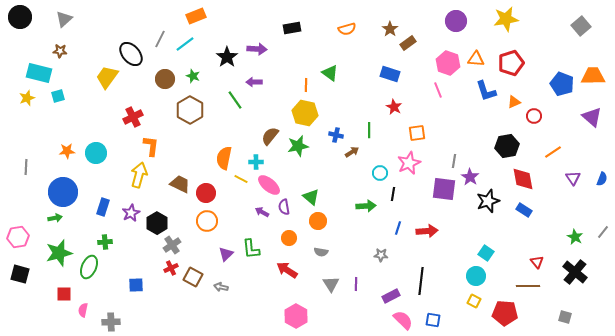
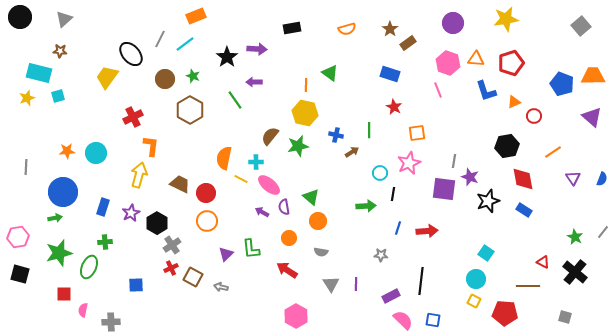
purple circle at (456, 21): moved 3 px left, 2 px down
purple star at (470, 177): rotated 12 degrees counterclockwise
red triangle at (537, 262): moved 6 px right; rotated 24 degrees counterclockwise
cyan circle at (476, 276): moved 3 px down
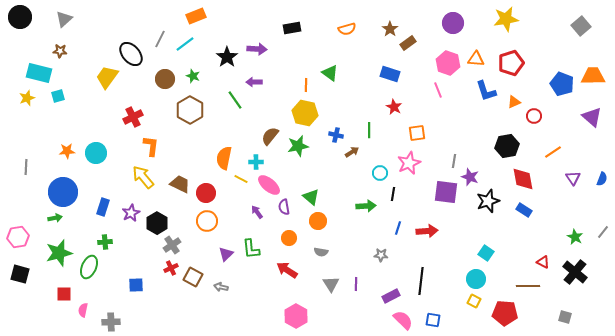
yellow arrow at (139, 175): moved 4 px right, 2 px down; rotated 55 degrees counterclockwise
purple square at (444, 189): moved 2 px right, 3 px down
purple arrow at (262, 212): moved 5 px left; rotated 24 degrees clockwise
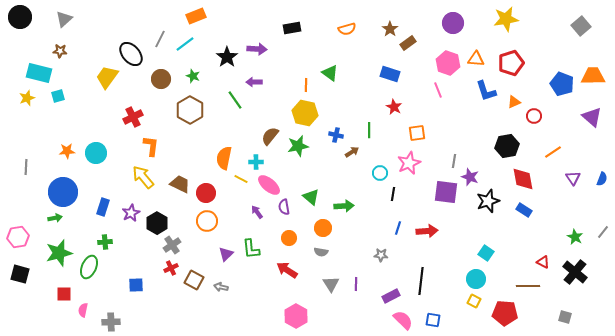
brown circle at (165, 79): moved 4 px left
green arrow at (366, 206): moved 22 px left
orange circle at (318, 221): moved 5 px right, 7 px down
brown square at (193, 277): moved 1 px right, 3 px down
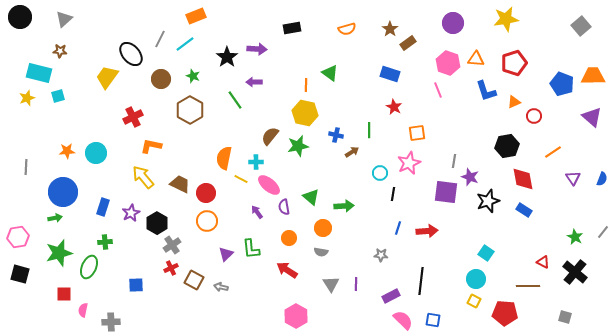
red pentagon at (511, 63): moved 3 px right
orange L-shape at (151, 146): rotated 85 degrees counterclockwise
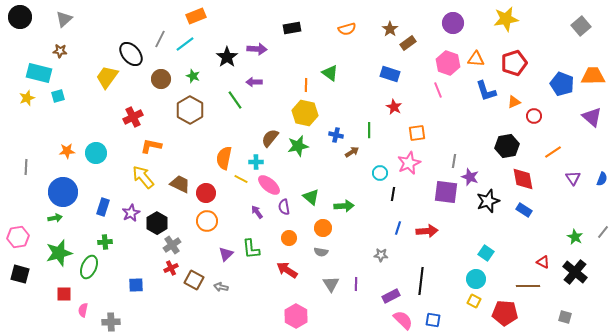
brown semicircle at (270, 136): moved 2 px down
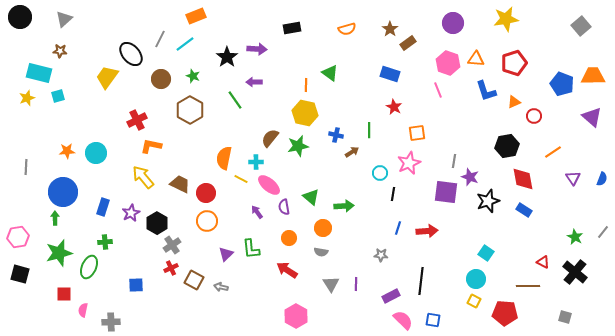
red cross at (133, 117): moved 4 px right, 3 px down
green arrow at (55, 218): rotated 80 degrees counterclockwise
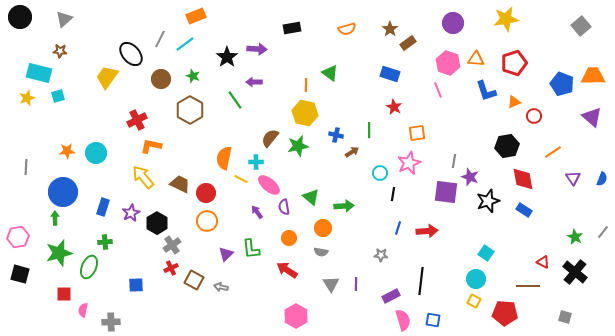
pink semicircle at (403, 320): rotated 30 degrees clockwise
